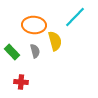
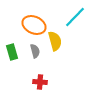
orange ellipse: rotated 20 degrees clockwise
green rectangle: rotated 28 degrees clockwise
red cross: moved 19 px right
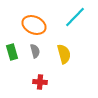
yellow semicircle: moved 9 px right, 13 px down
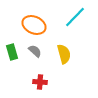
gray semicircle: rotated 32 degrees counterclockwise
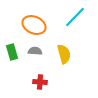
gray semicircle: rotated 40 degrees counterclockwise
